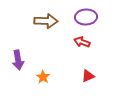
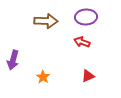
purple arrow: moved 5 px left; rotated 24 degrees clockwise
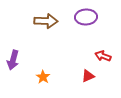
red arrow: moved 21 px right, 14 px down
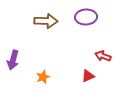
orange star: rotated 16 degrees clockwise
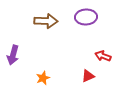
purple arrow: moved 5 px up
orange star: moved 1 px down
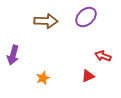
purple ellipse: rotated 40 degrees counterclockwise
